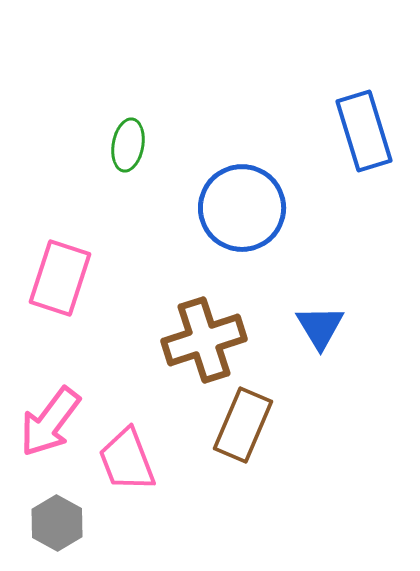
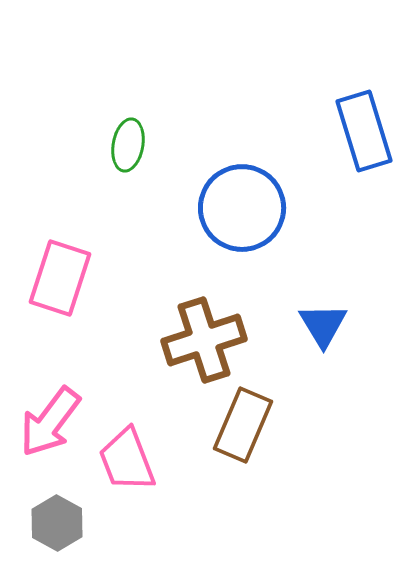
blue triangle: moved 3 px right, 2 px up
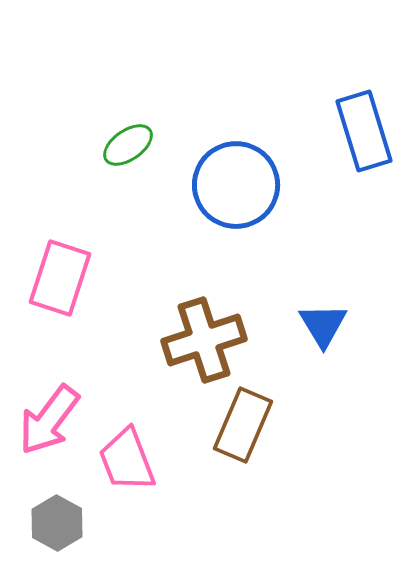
green ellipse: rotated 45 degrees clockwise
blue circle: moved 6 px left, 23 px up
pink arrow: moved 1 px left, 2 px up
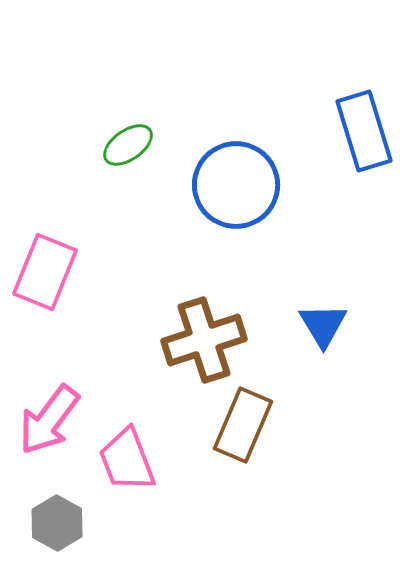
pink rectangle: moved 15 px left, 6 px up; rotated 4 degrees clockwise
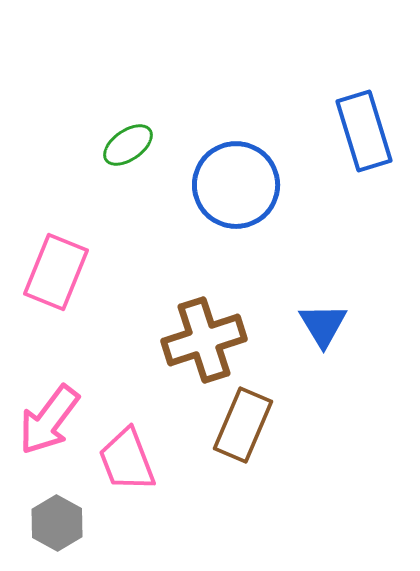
pink rectangle: moved 11 px right
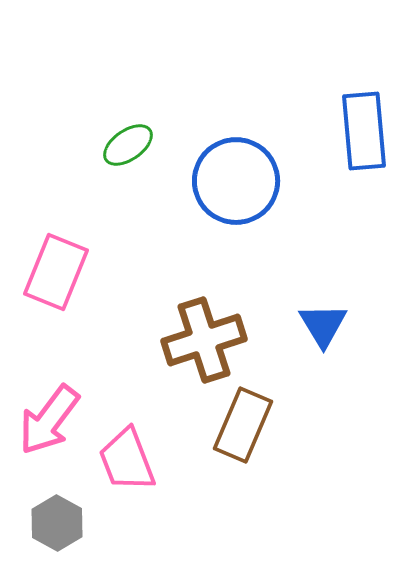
blue rectangle: rotated 12 degrees clockwise
blue circle: moved 4 px up
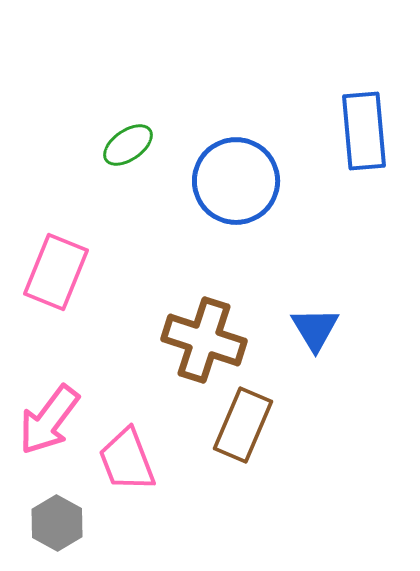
blue triangle: moved 8 px left, 4 px down
brown cross: rotated 36 degrees clockwise
